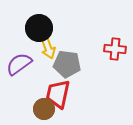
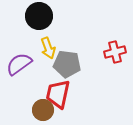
black circle: moved 12 px up
red cross: moved 3 px down; rotated 20 degrees counterclockwise
brown circle: moved 1 px left, 1 px down
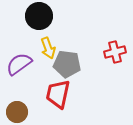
brown circle: moved 26 px left, 2 px down
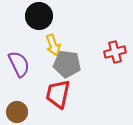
yellow arrow: moved 5 px right, 3 px up
purple semicircle: rotated 100 degrees clockwise
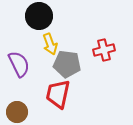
yellow arrow: moved 3 px left, 1 px up
red cross: moved 11 px left, 2 px up
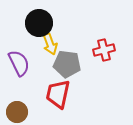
black circle: moved 7 px down
purple semicircle: moved 1 px up
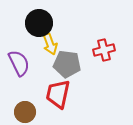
brown circle: moved 8 px right
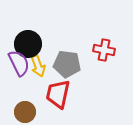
black circle: moved 11 px left, 21 px down
yellow arrow: moved 12 px left, 22 px down
red cross: rotated 25 degrees clockwise
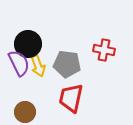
red trapezoid: moved 13 px right, 4 px down
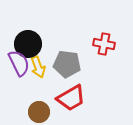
red cross: moved 6 px up
yellow arrow: moved 1 px down
red trapezoid: rotated 132 degrees counterclockwise
brown circle: moved 14 px right
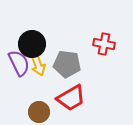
black circle: moved 4 px right
yellow arrow: moved 2 px up
